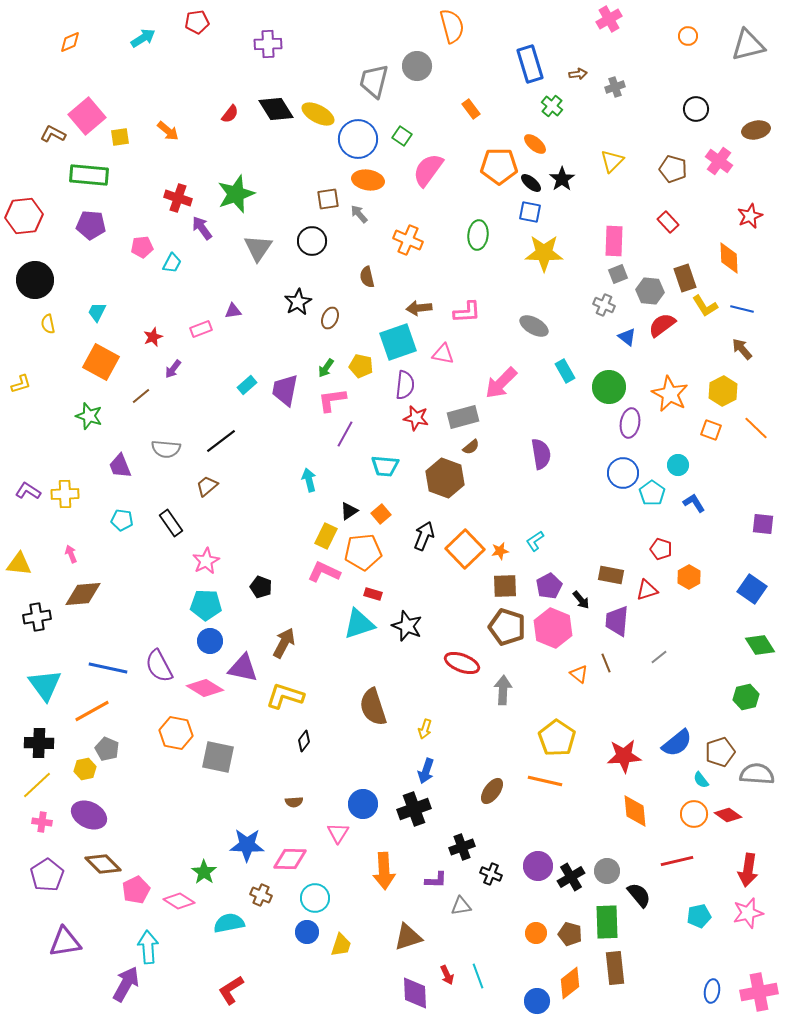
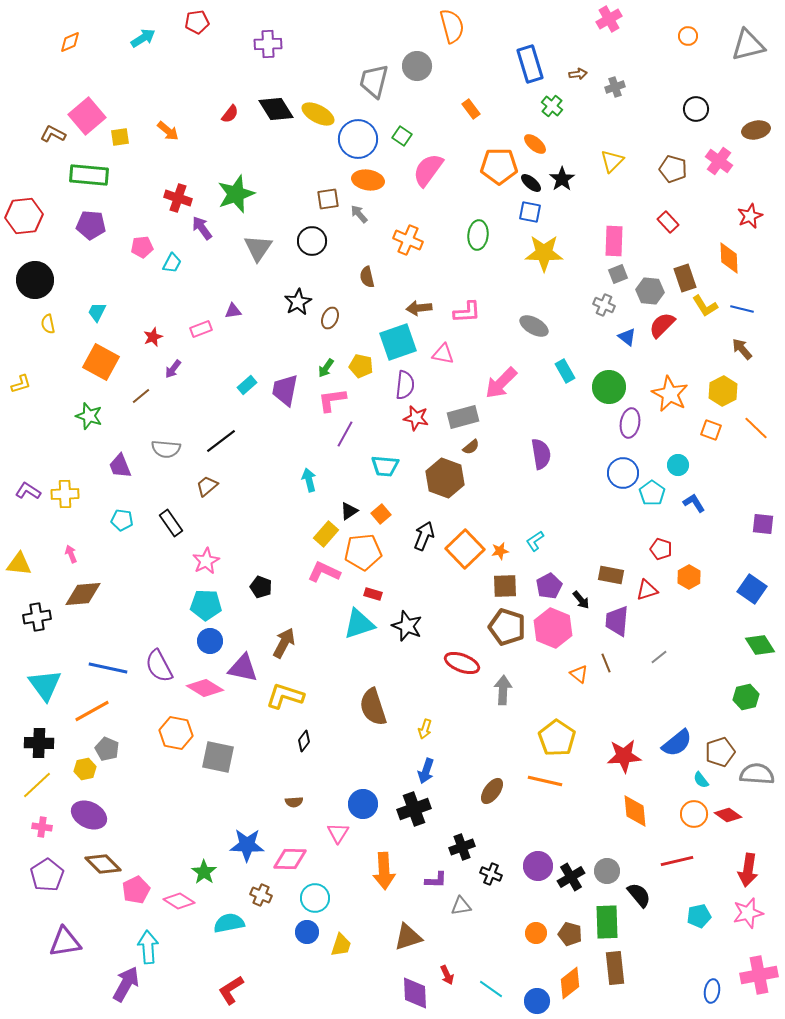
red semicircle at (662, 325): rotated 8 degrees counterclockwise
yellow rectangle at (326, 536): moved 2 px up; rotated 15 degrees clockwise
pink cross at (42, 822): moved 5 px down
cyan line at (478, 976): moved 13 px right, 13 px down; rotated 35 degrees counterclockwise
pink cross at (759, 992): moved 17 px up
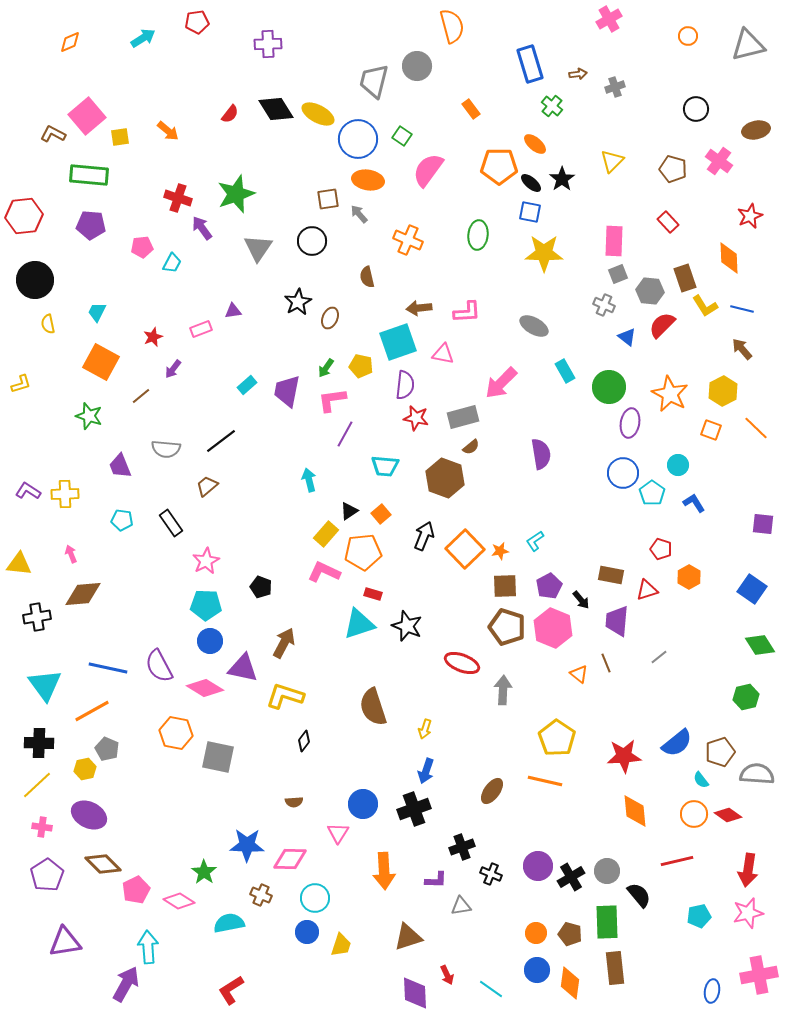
purple trapezoid at (285, 390): moved 2 px right, 1 px down
orange diamond at (570, 983): rotated 44 degrees counterclockwise
blue circle at (537, 1001): moved 31 px up
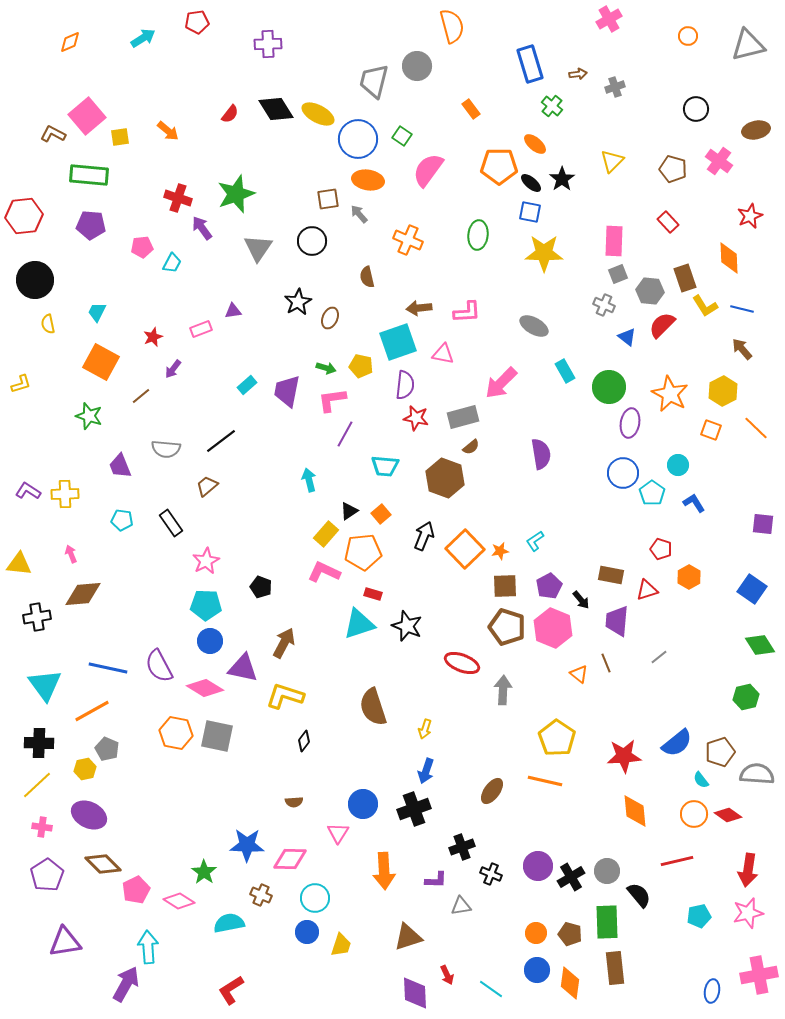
green arrow at (326, 368): rotated 108 degrees counterclockwise
gray square at (218, 757): moved 1 px left, 21 px up
